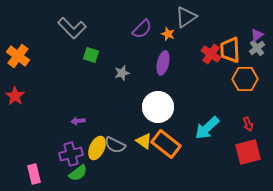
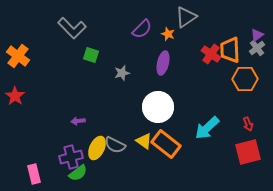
purple cross: moved 3 px down
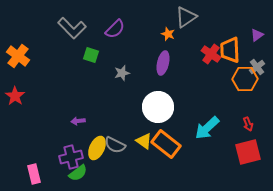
purple semicircle: moved 27 px left
gray cross: moved 19 px down
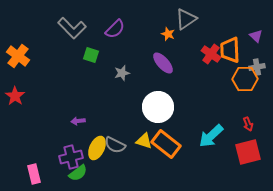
gray triangle: moved 2 px down
purple triangle: moved 1 px left, 1 px down; rotated 40 degrees counterclockwise
purple ellipse: rotated 55 degrees counterclockwise
gray cross: rotated 28 degrees clockwise
cyan arrow: moved 4 px right, 8 px down
yellow triangle: rotated 18 degrees counterclockwise
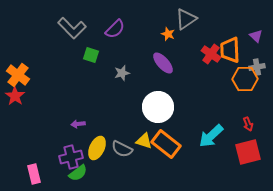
orange cross: moved 19 px down
purple arrow: moved 3 px down
gray semicircle: moved 7 px right, 4 px down
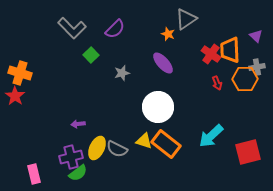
green square: rotated 28 degrees clockwise
orange cross: moved 2 px right, 2 px up; rotated 20 degrees counterclockwise
red arrow: moved 31 px left, 41 px up
gray semicircle: moved 5 px left
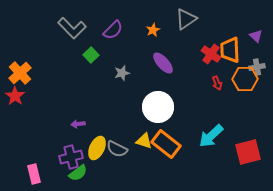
purple semicircle: moved 2 px left, 1 px down
orange star: moved 15 px left, 4 px up; rotated 24 degrees clockwise
orange cross: rotated 30 degrees clockwise
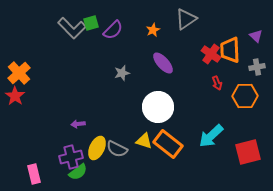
green square: moved 32 px up; rotated 28 degrees clockwise
orange cross: moved 1 px left
orange hexagon: moved 17 px down
orange rectangle: moved 2 px right
green semicircle: moved 1 px up
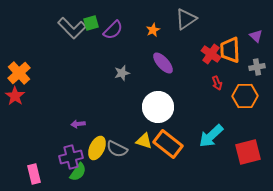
green semicircle: rotated 18 degrees counterclockwise
